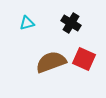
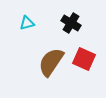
brown semicircle: rotated 36 degrees counterclockwise
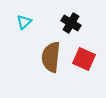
cyan triangle: moved 3 px left, 1 px up; rotated 28 degrees counterclockwise
brown semicircle: moved 5 px up; rotated 28 degrees counterclockwise
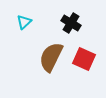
brown semicircle: rotated 20 degrees clockwise
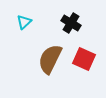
brown semicircle: moved 1 px left, 2 px down
